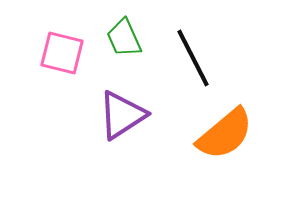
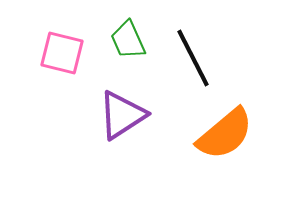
green trapezoid: moved 4 px right, 2 px down
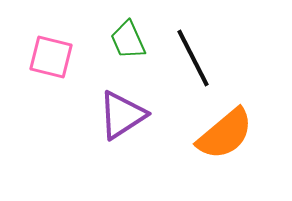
pink square: moved 11 px left, 4 px down
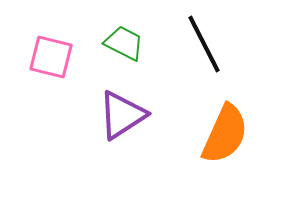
green trapezoid: moved 4 px left, 3 px down; rotated 141 degrees clockwise
black line: moved 11 px right, 14 px up
orange semicircle: rotated 26 degrees counterclockwise
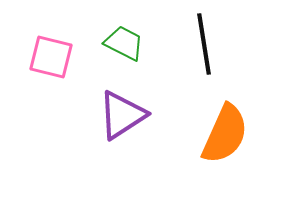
black line: rotated 18 degrees clockwise
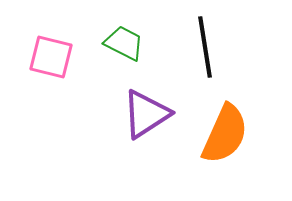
black line: moved 1 px right, 3 px down
purple triangle: moved 24 px right, 1 px up
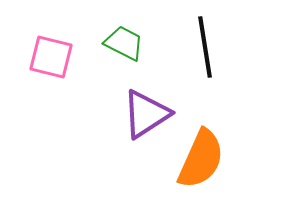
orange semicircle: moved 24 px left, 25 px down
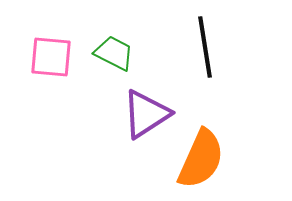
green trapezoid: moved 10 px left, 10 px down
pink square: rotated 9 degrees counterclockwise
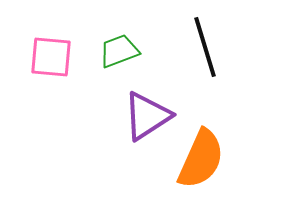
black line: rotated 8 degrees counterclockwise
green trapezoid: moved 5 px right, 2 px up; rotated 48 degrees counterclockwise
purple triangle: moved 1 px right, 2 px down
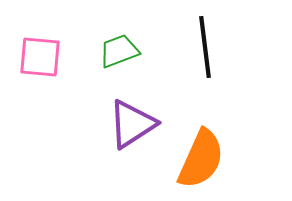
black line: rotated 10 degrees clockwise
pink square: moved 11 px left
purple triangle: moved 15 px left, 8 px down
